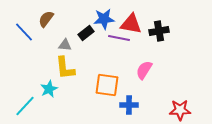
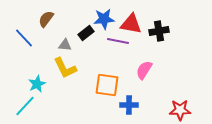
blue line: moved 6 px down
purple line: moved 1 px left, 3 px down
yellow L-shape: rotated 20 degrees counterclockwise
cyan star: moved 12 px left, 5 px up
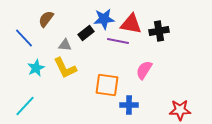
cyan star: moved 1 px left, 16 px up
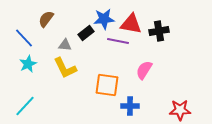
cyan star: moved 8 px left, 4 px up
blue cross: moved 1 px right, 1 px down
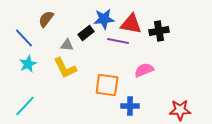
gray triangle: moved 2 px right
pink semicircle: rotated 36 degrees clockwise
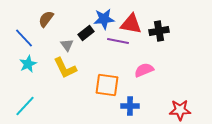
gray triangle: rotated 48 degrees clockwise
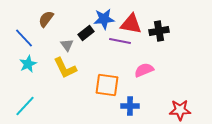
purple line: moved 2 px right
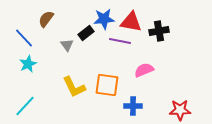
red triangle: moved 2 px up
yellow L-shape: moved 9 px right, 19 px down
blue cross: moved 3 px right
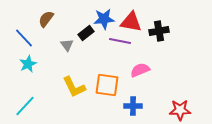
pink semicircle: moved 4 px left
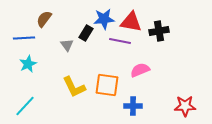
brown semicircle: moved 2 px left
black rectangle: rotated 21 degrees counterclockwise
blue line: rotated 50 degrees counterclockwise
red star: moved 5 px right, 4 px up
